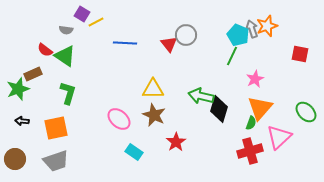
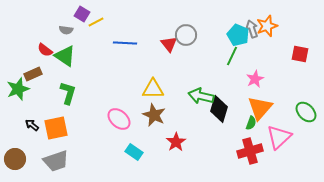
black arrow: moved 10 px right, 4 px down; rotated 32 degrees clockwise
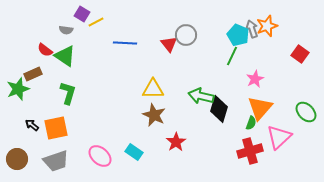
red square: rotated 24 degrees clockwise
pink ellipse: moved 19 px left, 37 px down
brown circle: moved 2 px right
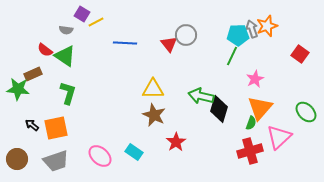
cyan pentagon: rotated 25 degrees counterclockwise
green star: rotated 25 degrees clockwise
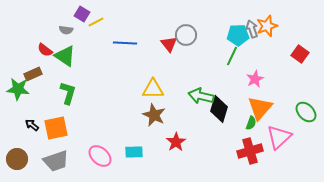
cyan rectangle: rotated 36 degrees counterclockwise
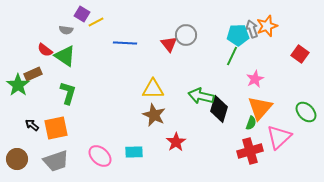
green star: moved 4 px up; rotated 30 degrees clockwise
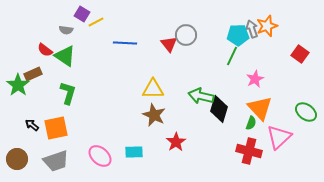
orange triangle: rotated 24 degrees counterclockwise
green ellipse: rotated 10 degrees counterclockwise
red cross: moved 1 px left; rotated 30 degrees clockwise
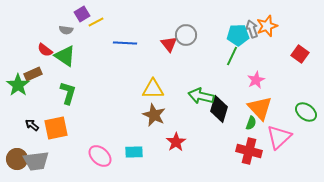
purple square: rotated 28 degrees clockwise
pink star: moved 1 px right, 1 px down
gray trapezoid: moved 20 px left; rotated 12 degrees clockwise
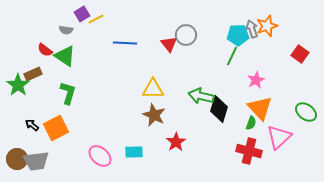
yellow line: moved 3 px up
orange square: rotated 15 degrees counterclockwise
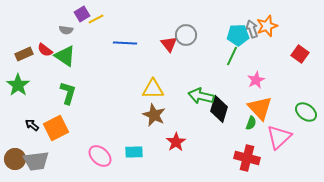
brown rectangle: moved 9 px left, 20 px up
red cross: moved 2 px left, 7 px down
brown circle: moved 2 px left
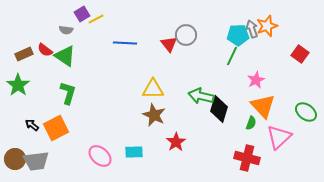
orange triangle: moved 3 px right, 2 px up
